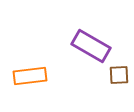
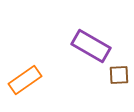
orange rectangle: moved 5 px left, 4 px down; rotated 28 degrees counterclockwise
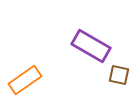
brown square: rotated 15 degrees clockwise
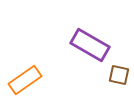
purple rectangle: moved 1 px left, 1 px up
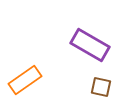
brown square: moved 18 px left, 12 px down
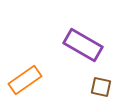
purple rectangle: moved 7 px left
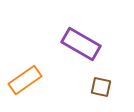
purple rectangle: moved 2 px left, 1 px up
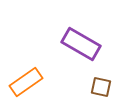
orange rectangle: moved 1 px right, 2 px down
